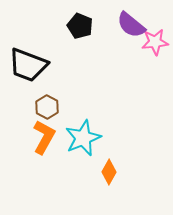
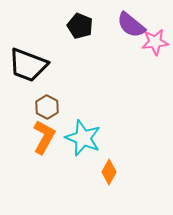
cyan star: rotated 27 degrees counterclockwise
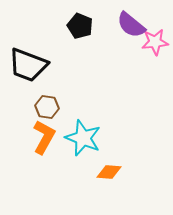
brown hexagon: rotated 20 degrees counterclockwise
orange diamond: rotated 65 degrees clockwise
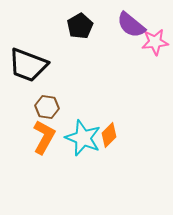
black pentagon: rotated 20 degrees clockwise
orange diamond: moved 37 px up; rotated 50 degrees counterclockwise
